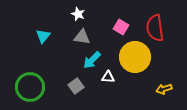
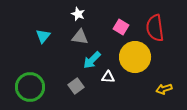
gray triangle: moved 2 px left
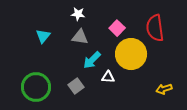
white star: rotated 16 degrees counterclockwise
pink square: moved 4 px left, 1 px down; rotated 14 degrees clockwise
yellow circle: moved 4 px left, 3 px up
green circle: moved 6 px right
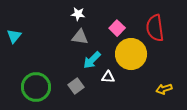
cyan triangle: moved 29 px left
